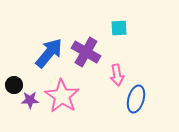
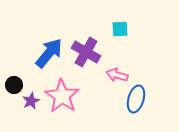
cyan square: moved 1 px right, 1 px down
pink arrow: rotated 115 degrees clockwise
purple star: moved 1 px right, 1 px down; rotated 24 degrees counterclockwise
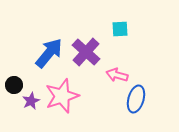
purple cross: rotated 12 degrees clockwise
pink star: rotated 20 degrees clockwise
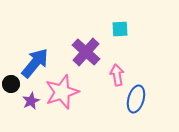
blue arrow: moved 14 px left, 10 px down
pink arrow: rotated 65 degrees clockwise
black circle: moved 3 px left, 1 px up
pink star: moved 4 px up
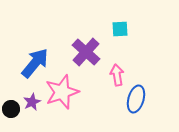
black circle: moved 25 px down
purple star: moved 1 px right, 1 px down
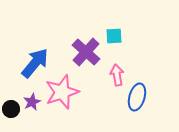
cyan square: moved 6 px left, 7 px down
blue ellipse: moved 1 px right, 2 px up
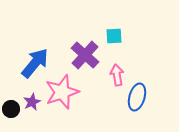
purple cross: moved 1 px left, 3 px down
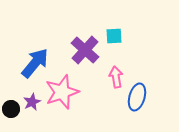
purple cross: moved 5 px up
pink arrow: moved 1 px left, 2 px down
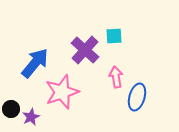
purple star: moved 1 px left, 15 px down
